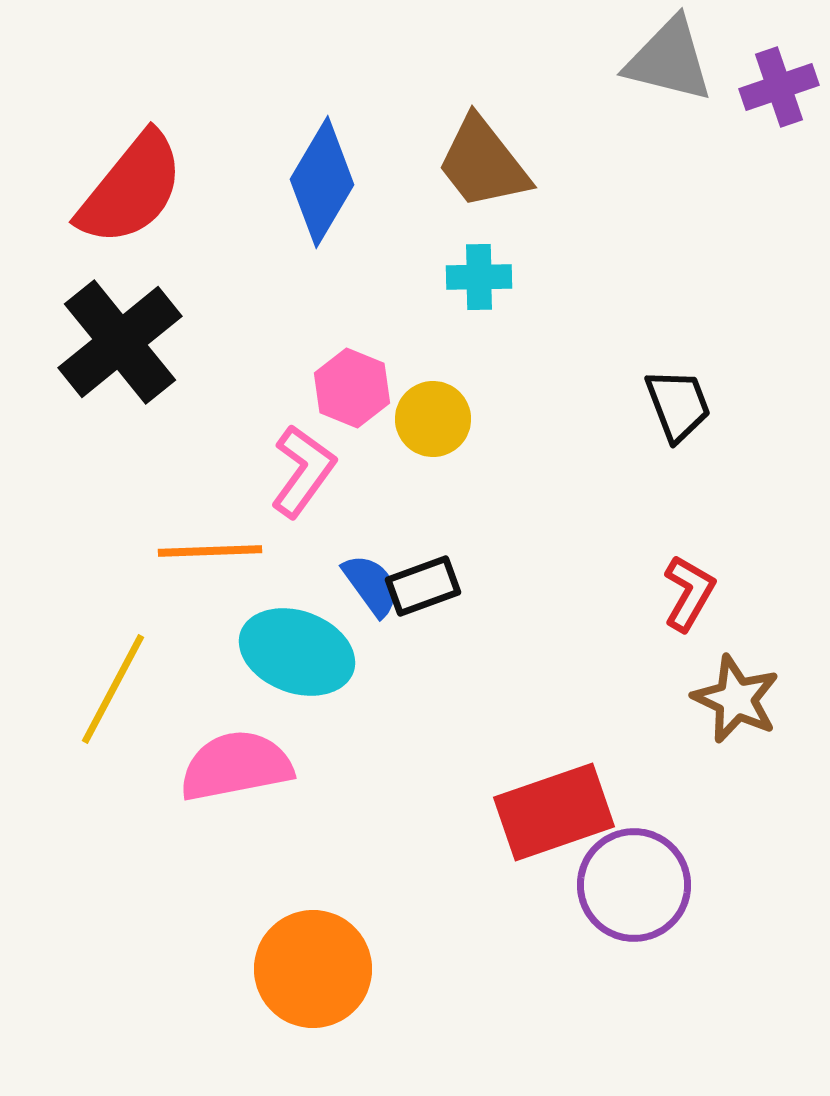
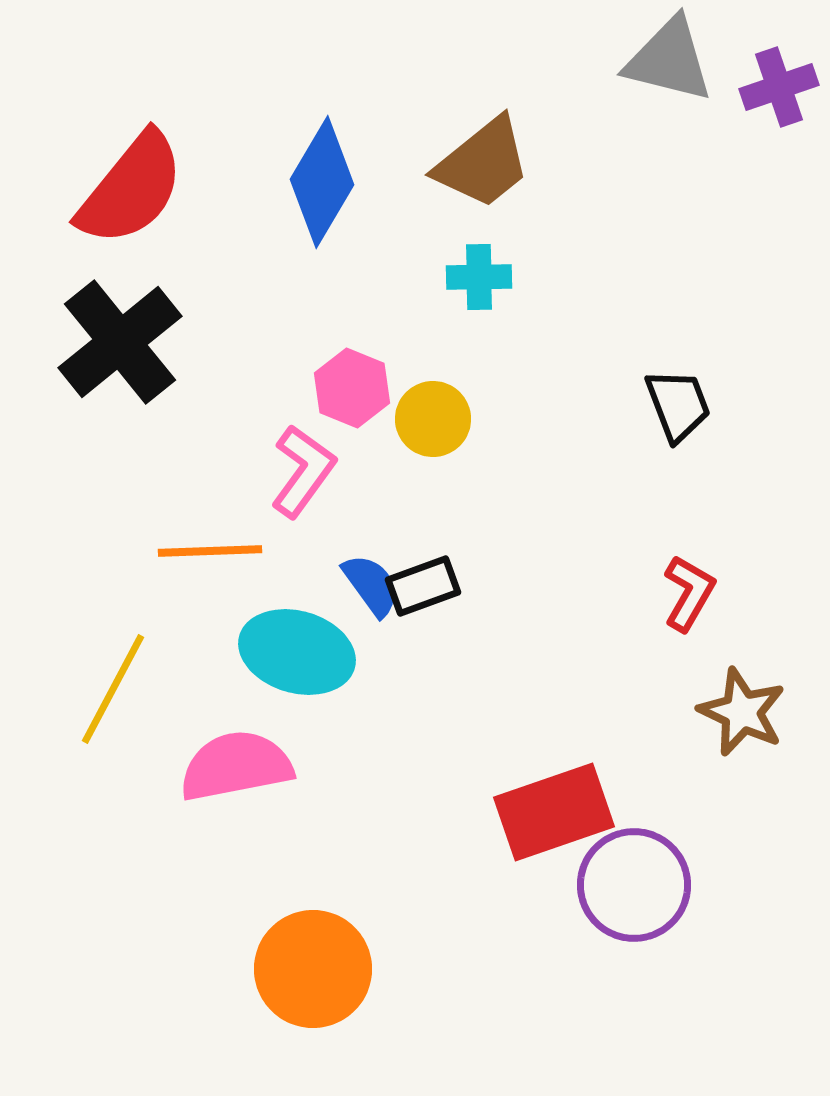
brown trapezoid: rotated 91 degrees counterclockwise
cyan ellipse: rotated 4 degrees counterclockwise
brown star: moved 6 px right, 13 px down
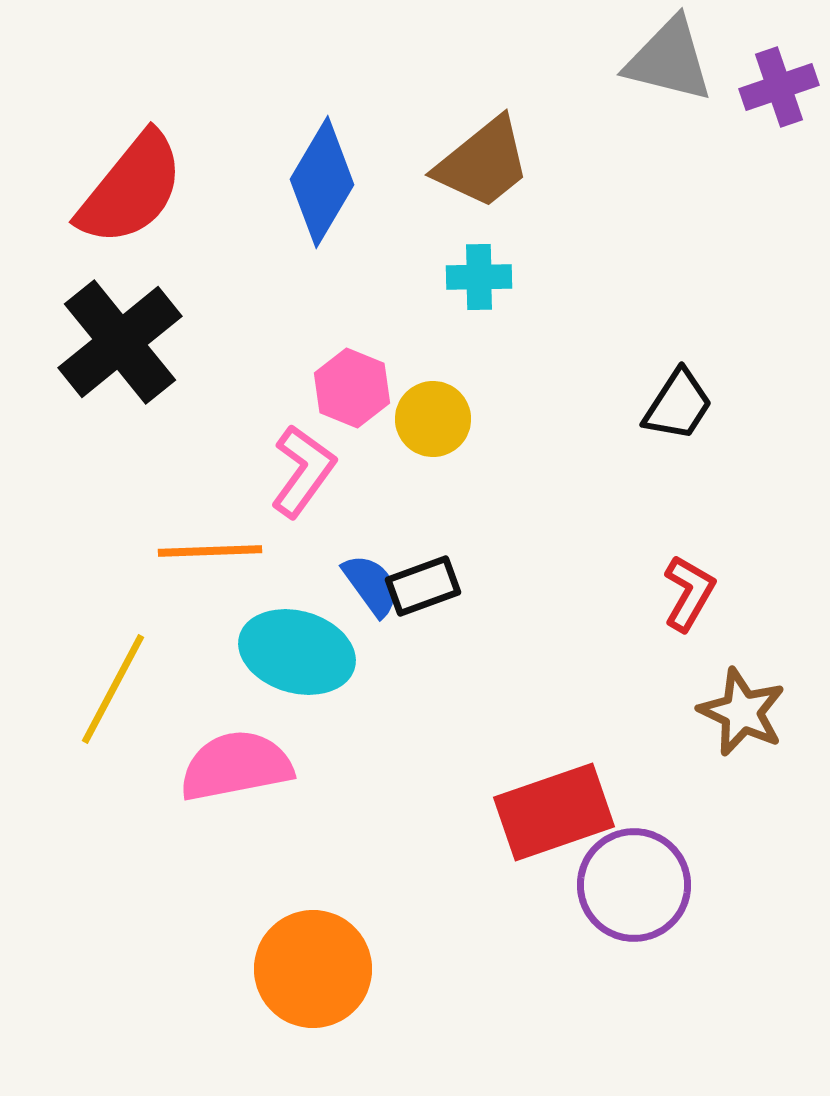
black trapezoid: rotated 54 degrees clockwise
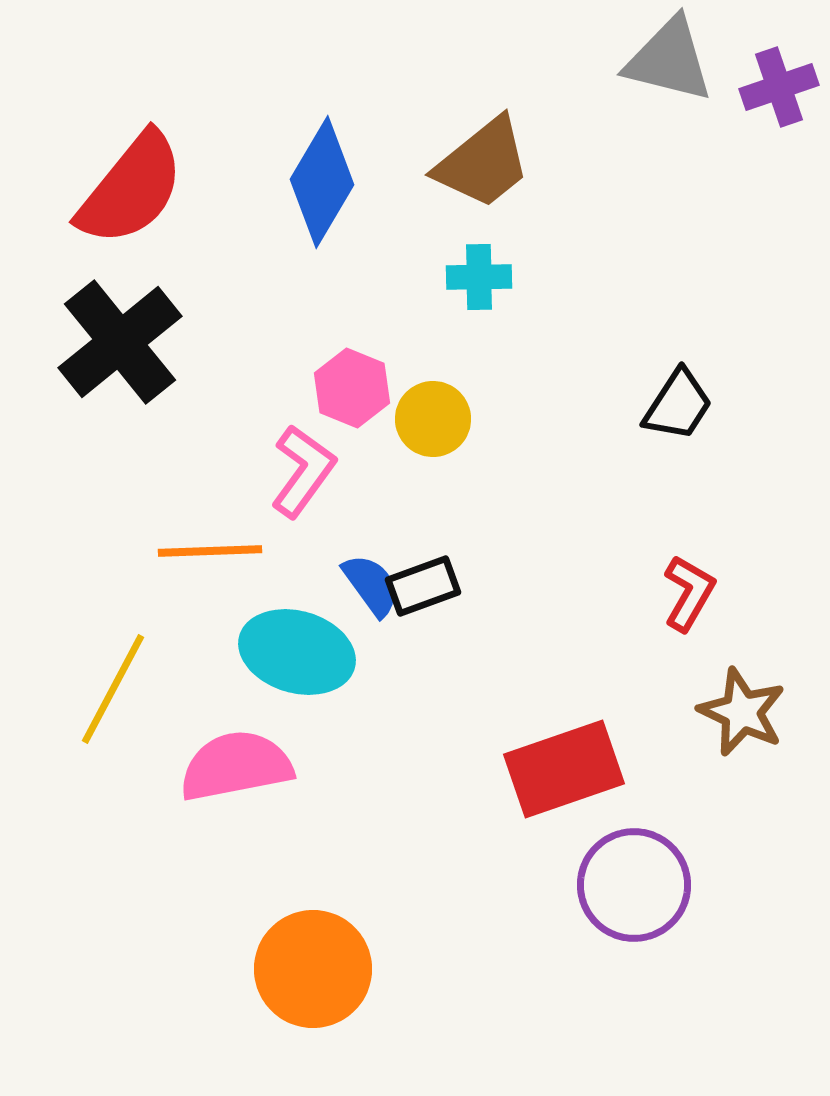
red rectangle: moved 10 px right, 43 px up
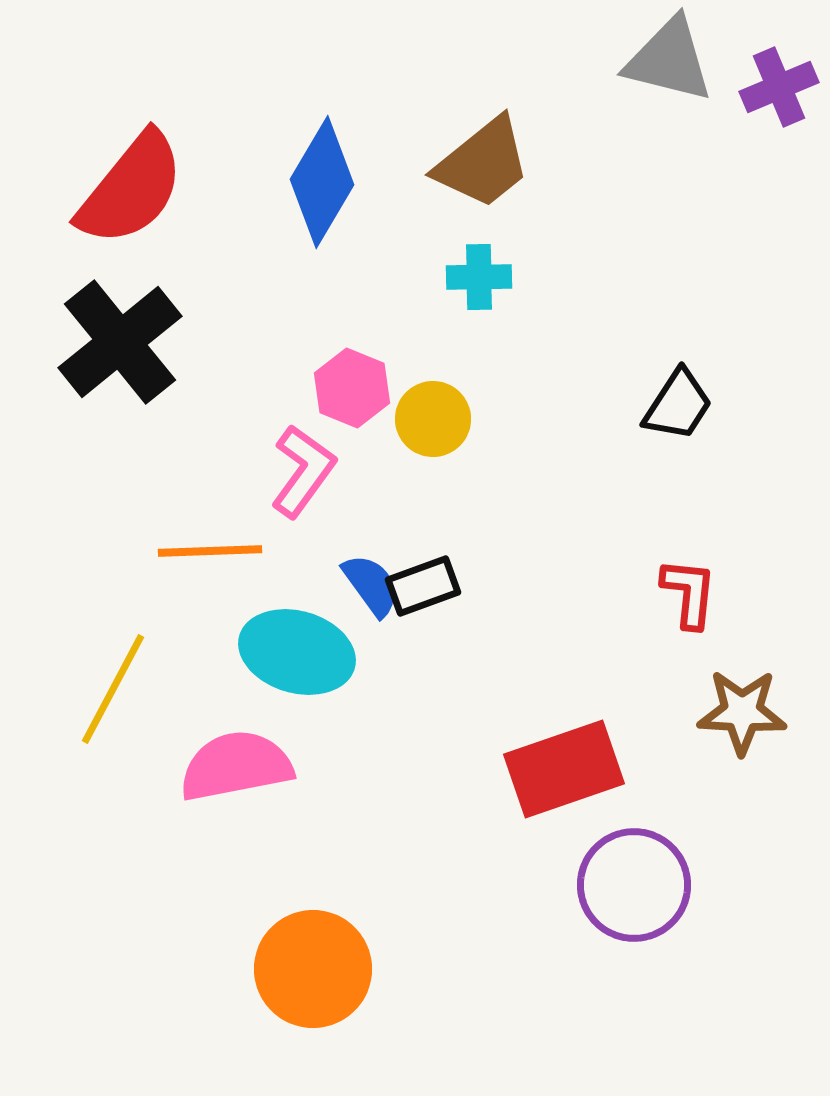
purple cross: rotated 4 degrees counterclockwise
red L-shape: rotated 24 degrees counterclockwise
brown star: rotated 22 degrees counterclockwise
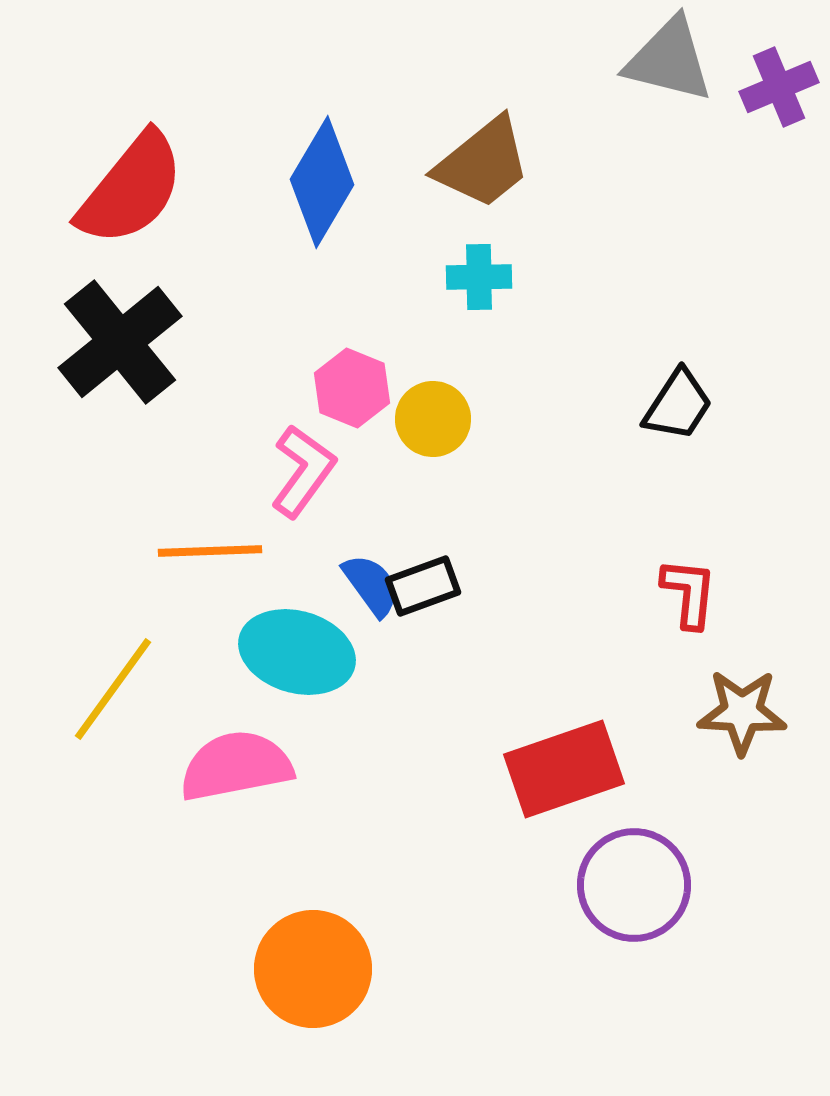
yellow line: rotated 8 degrees clockwise
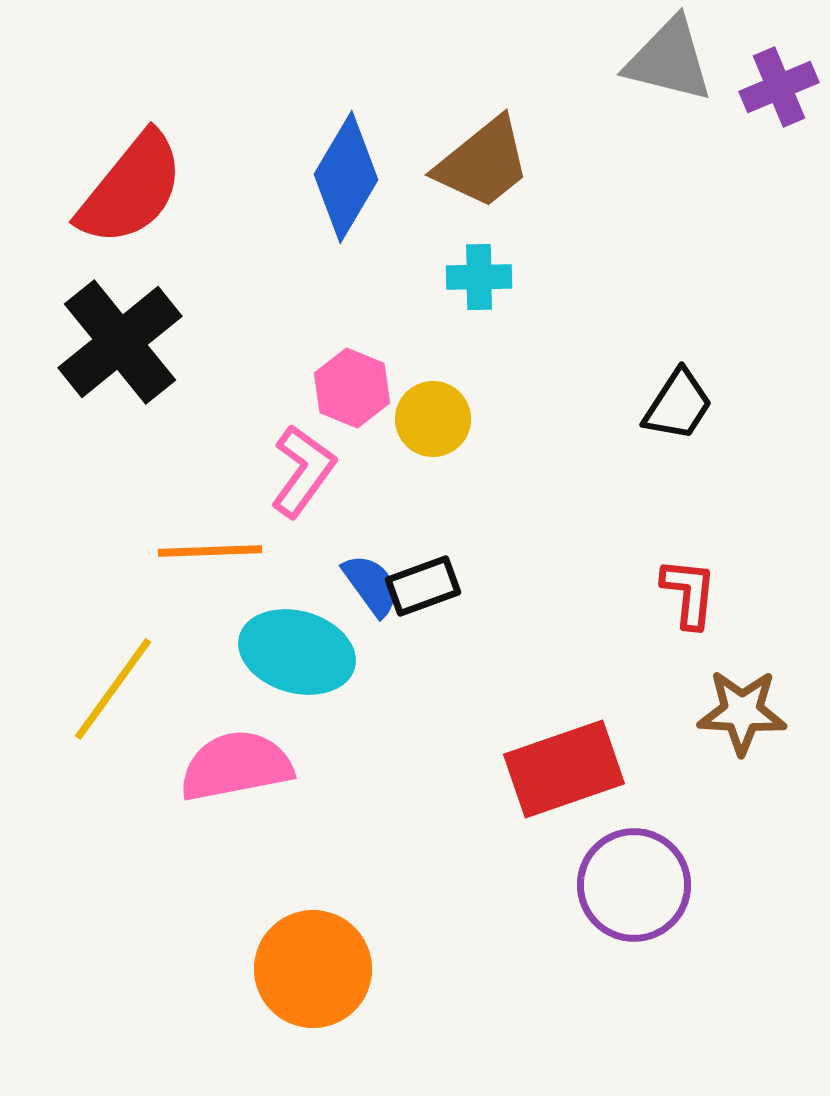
blue diamond: moved 24 px right, 5 px up
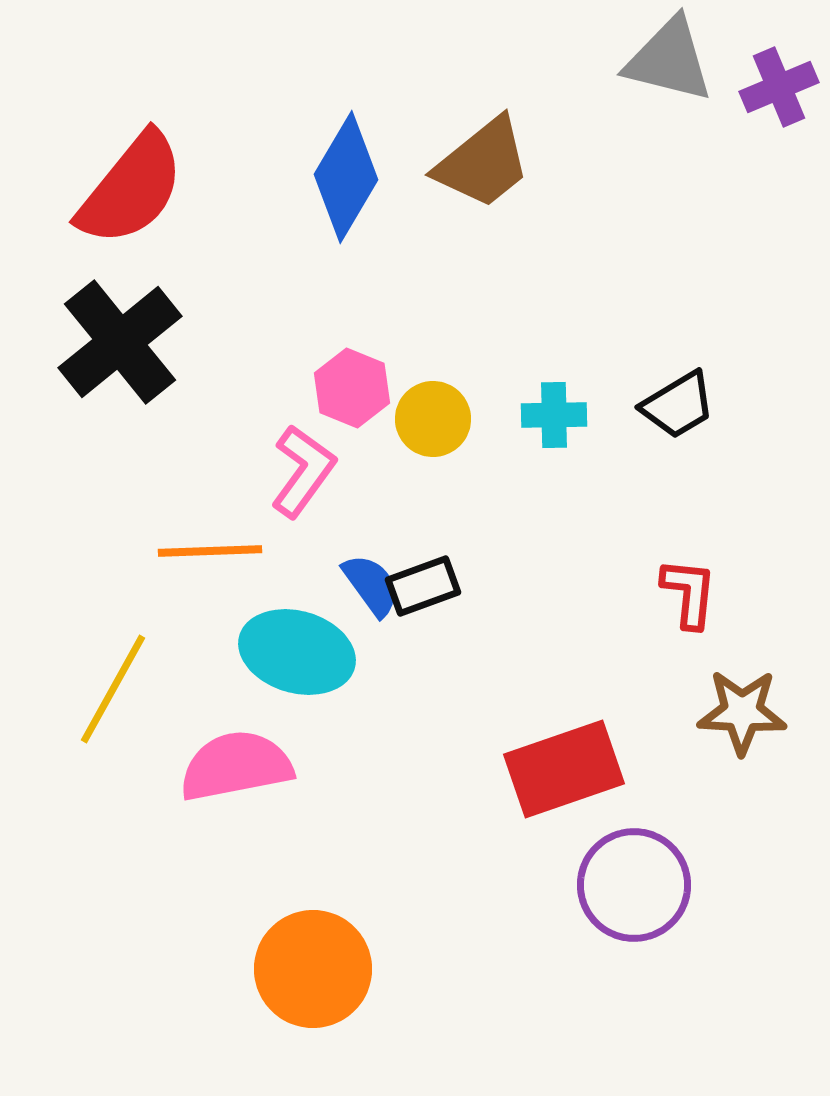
cyan cross: moved 75 px right, 138 px down
black trapezoid: rotated 26 degrees clockwise
yellow line: rotated 7 degrees counterclockwise
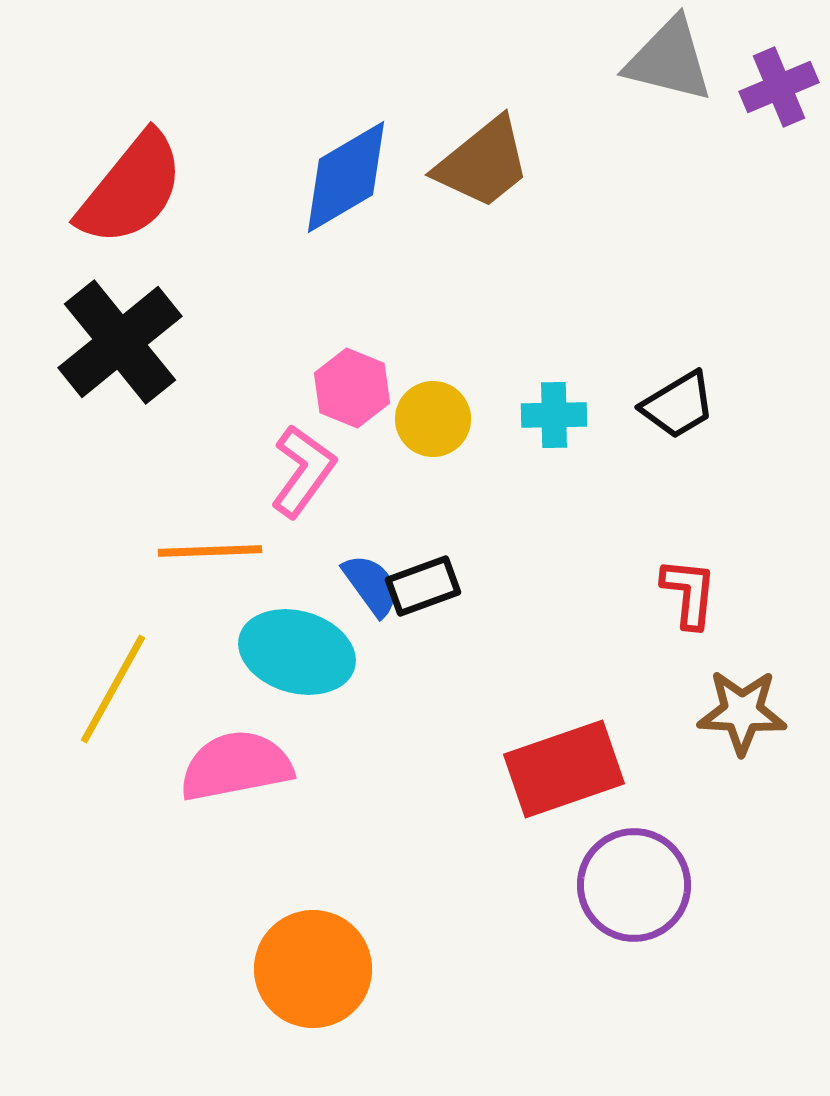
blue diamond: rotated 29 degrees clockwise
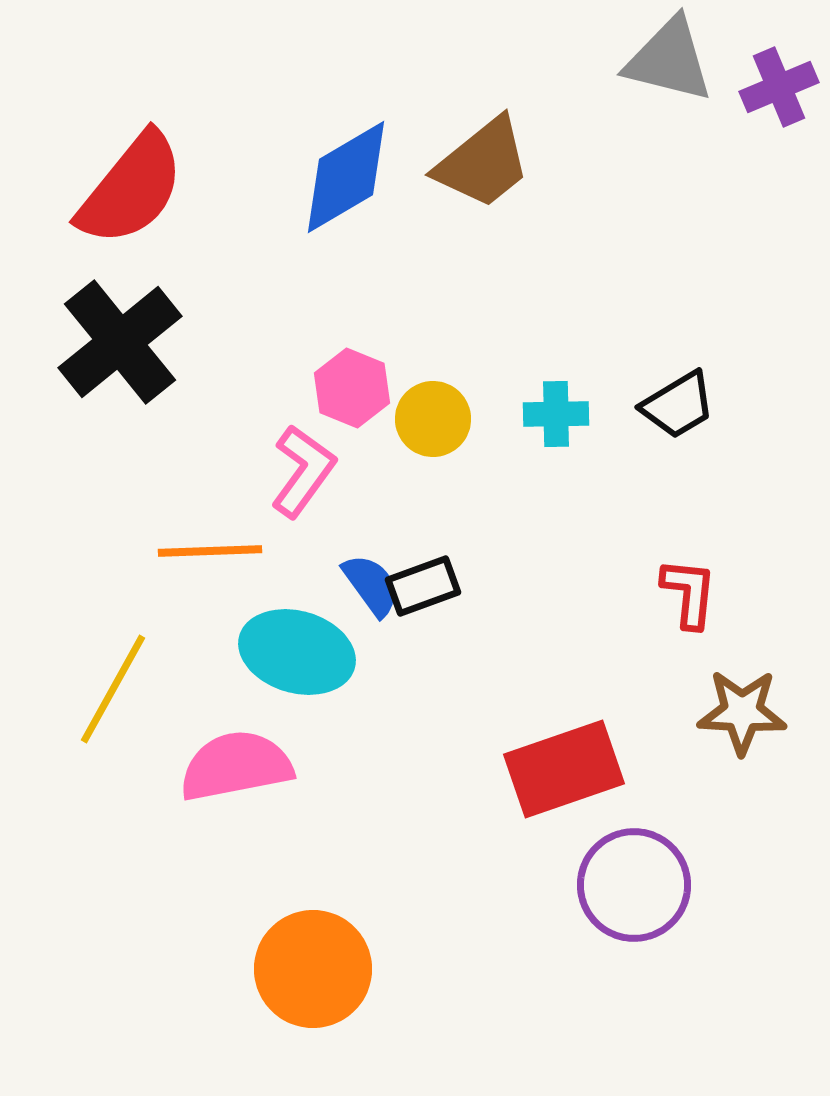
cyan cross: moved 2 px right, 1 px up
